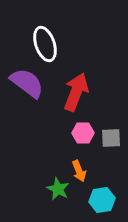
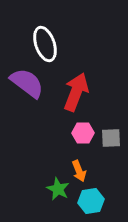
cyan hexagon: moved 11 px left, 1 px down
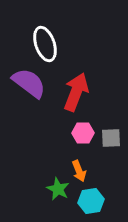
purple semicircle: moved 2 px right
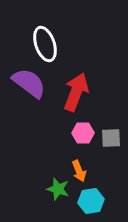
green star: rotated 10 degrees counterclockwise
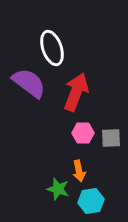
white ellipse: moved 7 px right, 4 px down
orange arrow: rotated 10 degrees clockwise
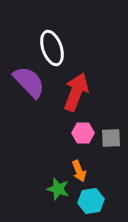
purple semicircle: moved 1 px up; rotated 9 degrees clockwise
orange arrow: rotated 10 degrees counterclockwise
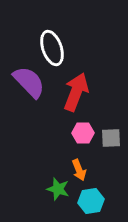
orange arrow: moved 1 px up
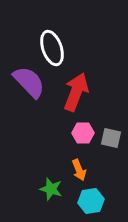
gray square: rotated 15 degrees clockwise
green star: moved 7 px left
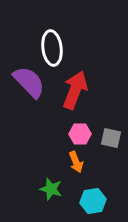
white ellipse: rotated 12 degrees clockwise
red arrow: moved 1 px left, 2 px up
pink hexagon: moved 3 px left, 1 px down
orange arrow: moved 3 px left, 8 px up
cyan hexagon: moved 2 px right
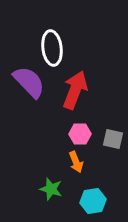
gray square: moved 2 px right, 1 px down
